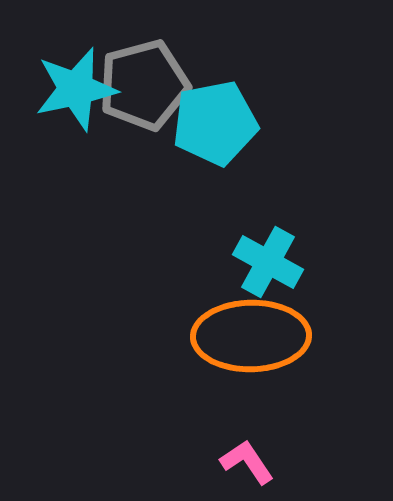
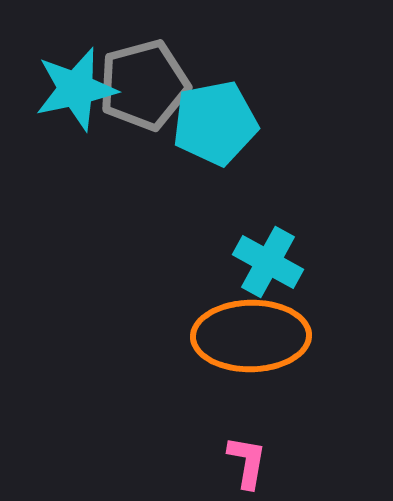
pink L-shape: rotated 44 degrees clockwise
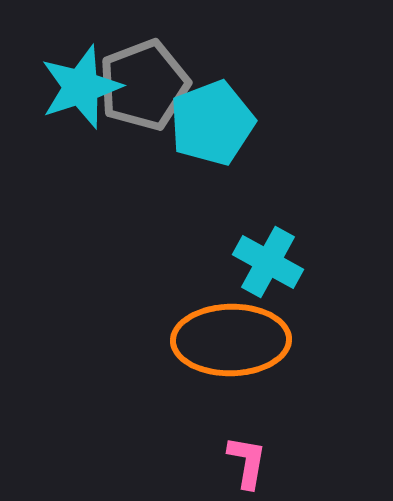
gray pentagon: rotated 6 degrees counterclockwise
cyan star: moved 5 px right, 2 px up; rotated 6 degrees counterclockwise
cyan pentagon: moved 3 px left; rotated 10 degrees counterclockwise
orange ellipse: moved 20 px left, 4 px down
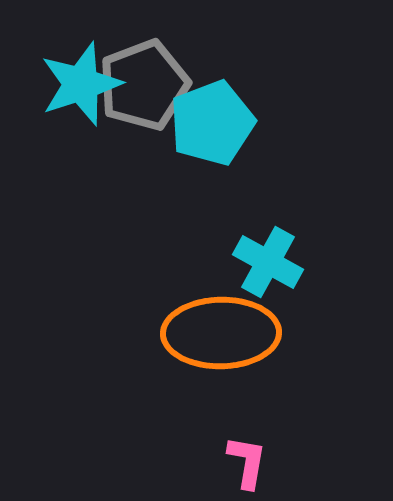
cyan star: moved 3 px up
orange ellipse: moved 10 px left, 7 px up
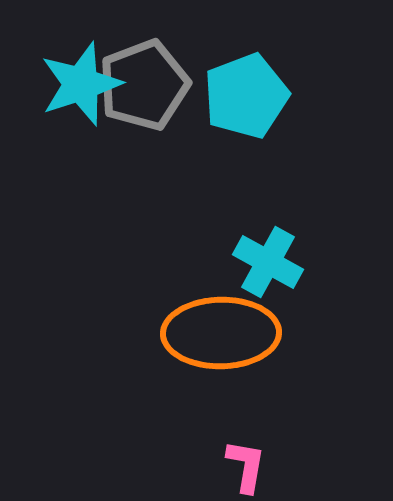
cyan pentagon: moved 34 px right, 27 px up
pink L-shape: moved 1 px left, 4 px down
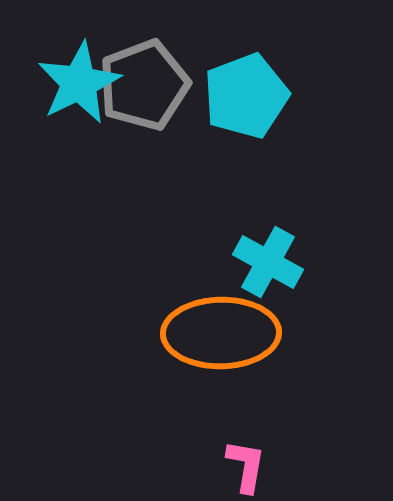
cyan star: moved 2 px left, 1 px up; rotated 8 degrees counterclockwise
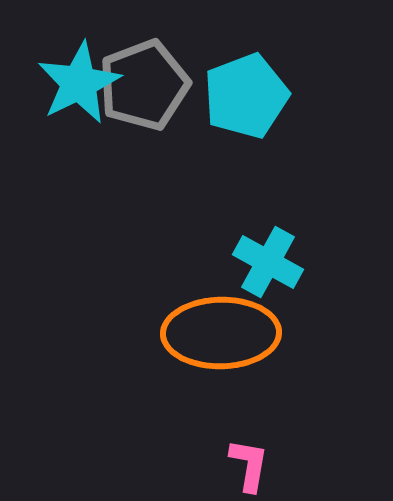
pink L-shape: moved 3 px right, 1 px up
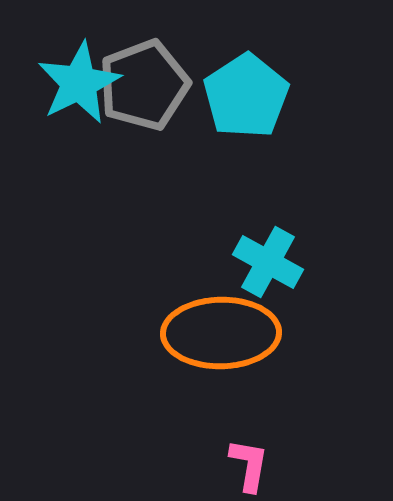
cyan pentagon: rotated 12 degrees counterclockwise
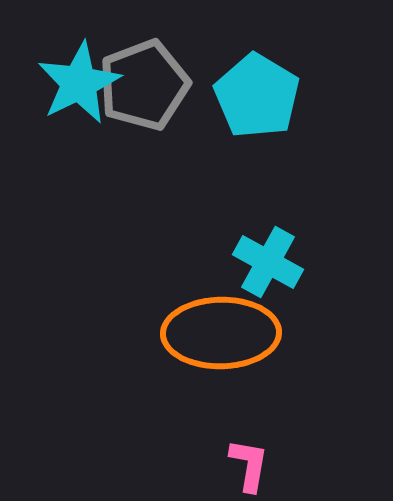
cyan pentagon: moved 11 px right; rotated 8 degrees counterclockwise
